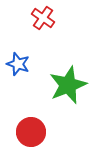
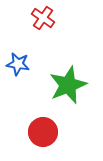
blue star: rotated 10 degrees counterclockwise
red circle: moved 12 px right
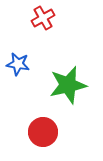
red cross: rotated 25 degrees clockwise
green star: rotated 9 degrees clockwise
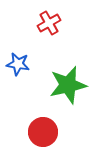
red cross: moved 6 px right, 5 px down
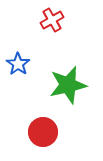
red cross: moved 3 px right, 3 px up
blue star: rotated 25 degrees clockwise
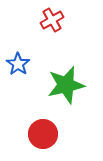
green star: moved 2 px left
red circle: moved 2 px down
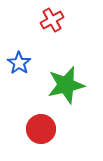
blue star: moved 1 px right, 1 px up
red circle: moved 2 px left, 5 px up
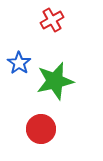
green star: moved 11 px left, 4 px up
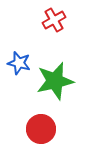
red cross: moved 2 px right
blue star: rotated 20 degrees counterclockwise
